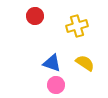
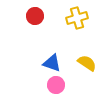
yellow cross: moved 8 px up
yellow semicircle: moved 2 px right
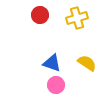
red circle: moved 5 px right, 1 px up
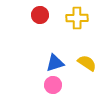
yellow cross: rotated 15 degrees clockwise
blue triangle: moved 3 px right; rotated 36 degrees counterclockwise
pink circle: moved 3 px left
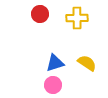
red circle: moved 1 px up
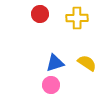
pink circle: moved 2 px left
